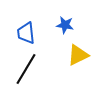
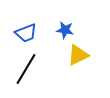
blue star: moved 5 px down
blue trapezoid: rotated 105 degrees counterclockwise
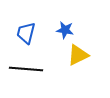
blue trapezoid: rotated 125 degrees clockwise
black line: rotated 64 degrees clockwise
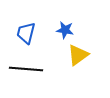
yellow triangle: rotated 10 degrees counterclockwise
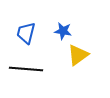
blue star: moved 2 px left, 1 px down
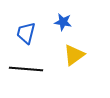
blue star: moved 9 px up
yellow triangle: moved 4 px left
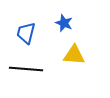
blue star: moved 1 px right, 1 px down; rotated 12 degrees clockwise
yellow triangle: rotated 40 degrees clockwise
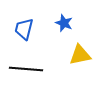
blue trapezoid: moved 2 px left, 4 px up
yellow triangle: moved 6 px right; rotated 15 degrees counterclockwise
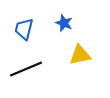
black line: rotated 28 degrees counterclockwise
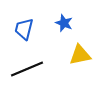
black line: moved 1 px right
